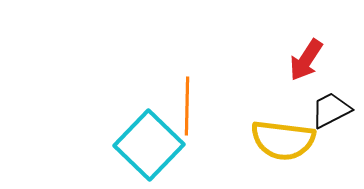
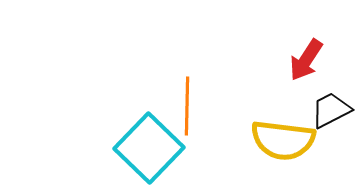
cyan square: moved 3 px down
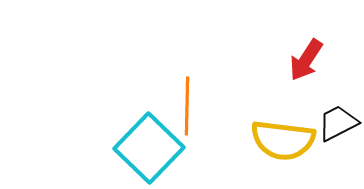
black trapezoid: moved 7 px right, 13 px down
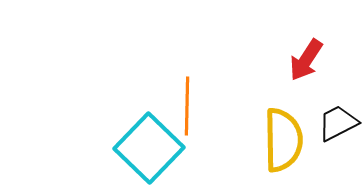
yellow semicircle: rotated 98 degrees counterclockwise
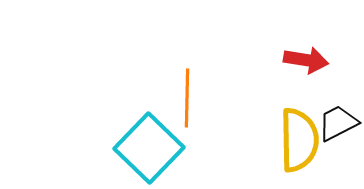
red arrow: rotated 114 degrees counterclockwise
orange line: moved 8 px up
yellow semicircle: moved 16 px right
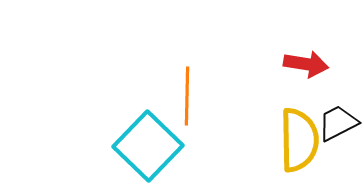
red arrow: moved 4 px down
orange line: moved 2 px up
cyan square: moved 1 px left, 2 px up
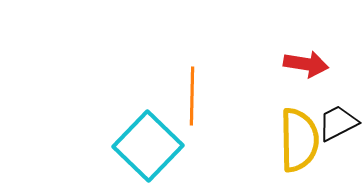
orange line: moved 5 px right
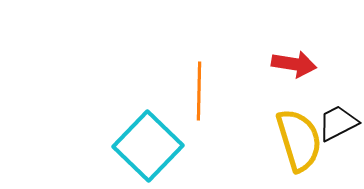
red arrow: moved 12 px left
orange line: moved 7 px right, 5 px up
yellow semicircle: rotated 16 degrees counterclockwise
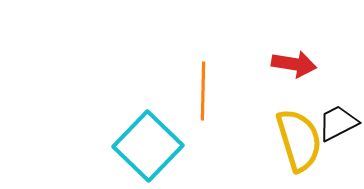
orange line: moved 4 px right
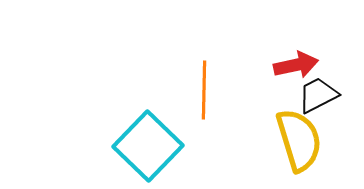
red arrow: moved 2 px right, 1 px down; rotated 21 degrees counterclockwise
orange line: moved 1 px right, 1 px up
black trapezoid: moved 20 px left, 28 px up
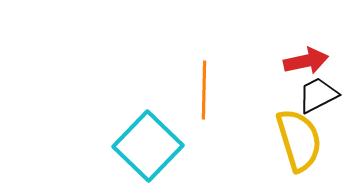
red arrow: moved 10 px right, 4 px up
